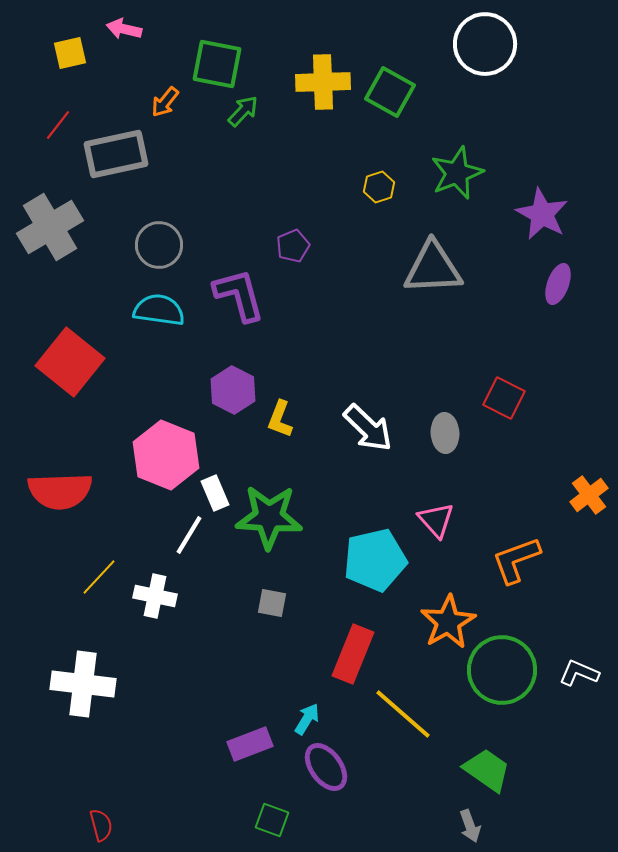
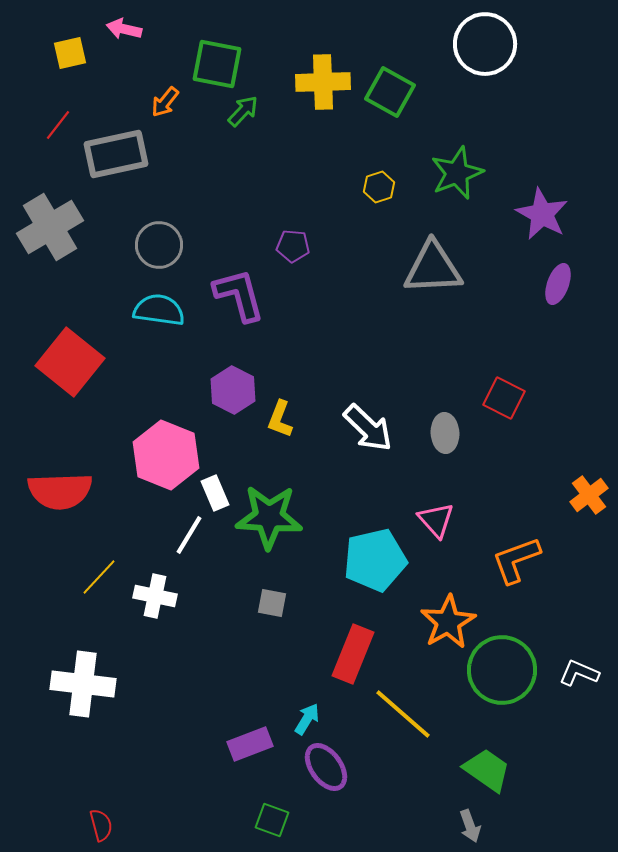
purple pentagon at (293, 246): rotated 28 degrees clockwise
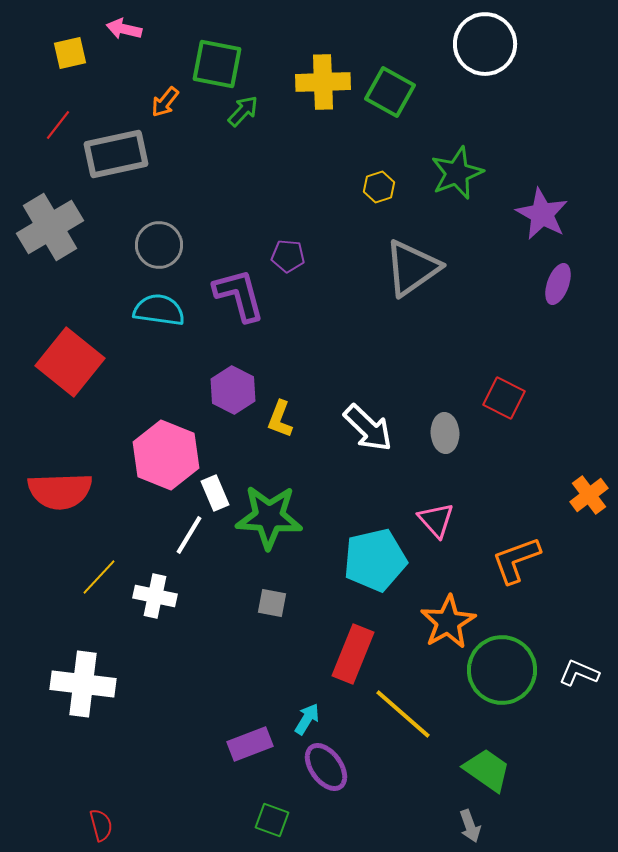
purple pentagon at (293, 246): moved 5 px left, 10 px down
gray triangle at (433, 268): moved 21 px left; rotated 32 degrees counterclockwise
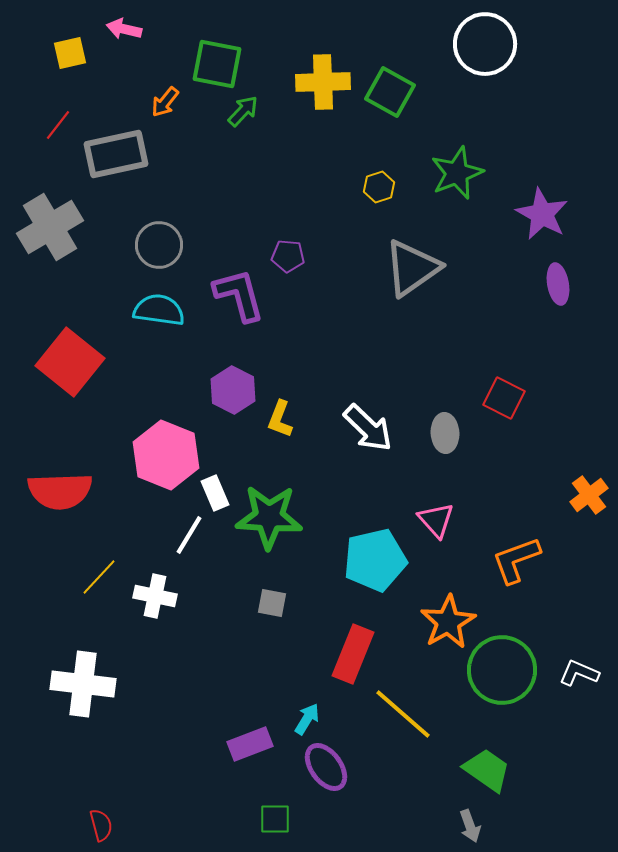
purple ellipse at (558, 284): rotated 30 degrees counterclockwise
green square at (272, 820): moved 3 px right, 1 px up; rotated 20 degrees counterclockwise
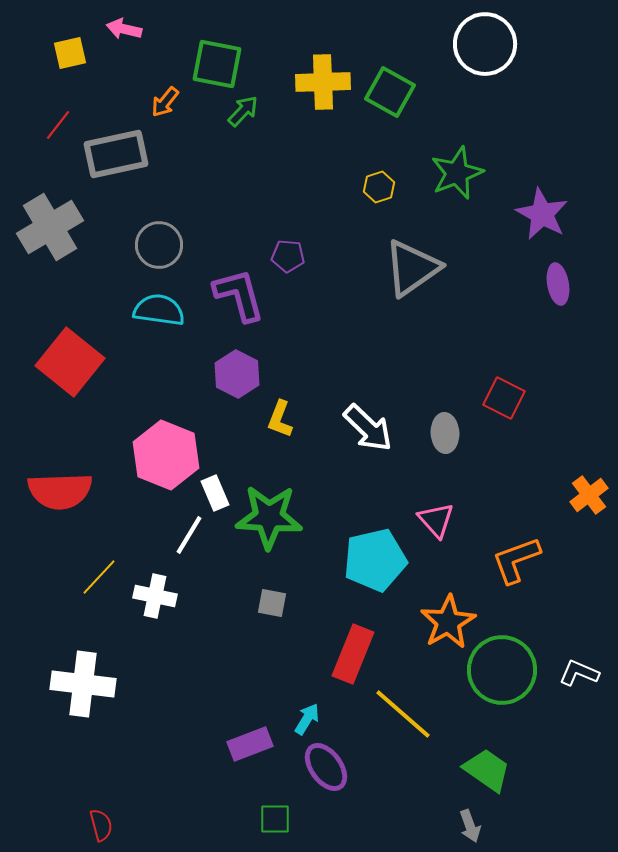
purple hexagon at (233, 390): moved 4 px right, 16 px up
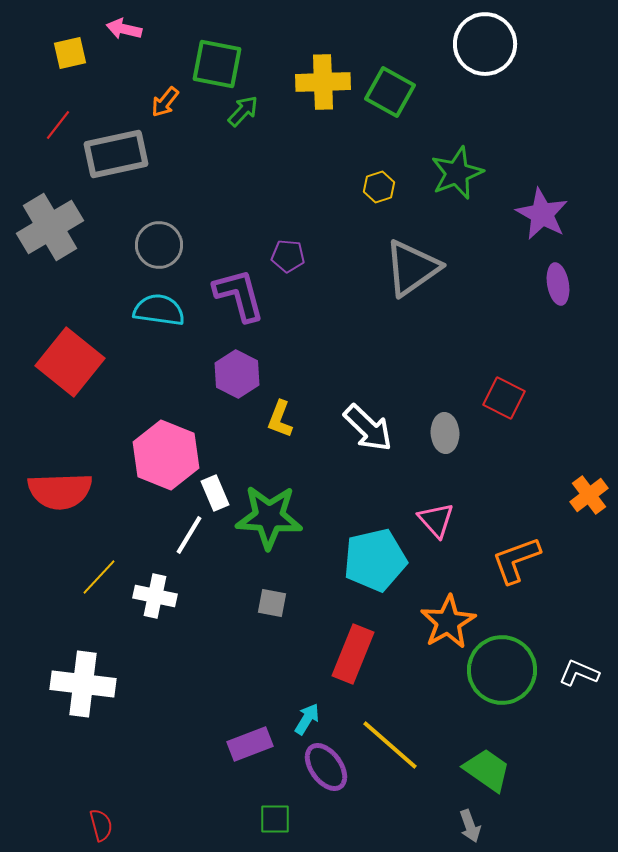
yellow line at (403, 714): moved 13 px left, 31 px down
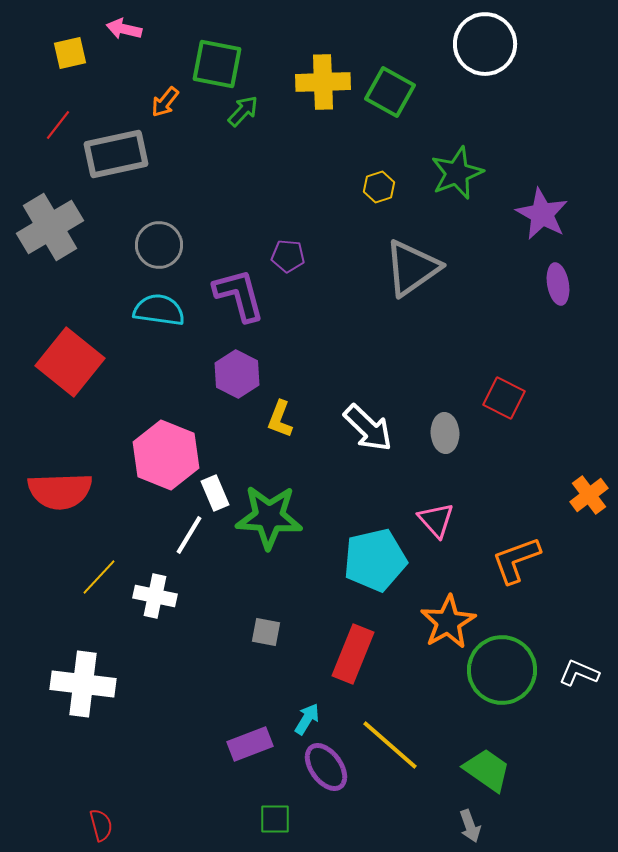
gray square at (272, 603): moved 6 px left, 29 px down
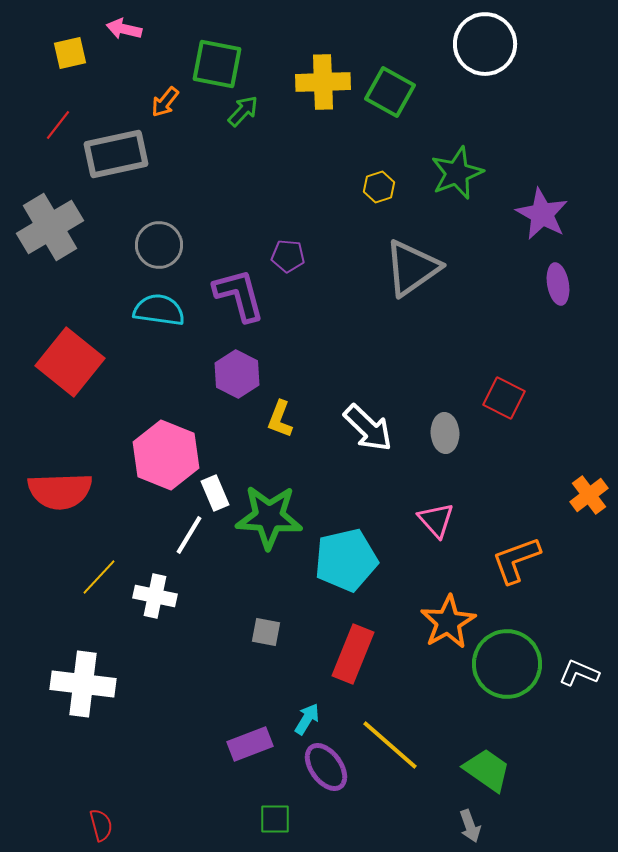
cyan pentagon at (375, 560): moved 29 px left
green circle at (502, 670): moved 5 px right, 6 px up
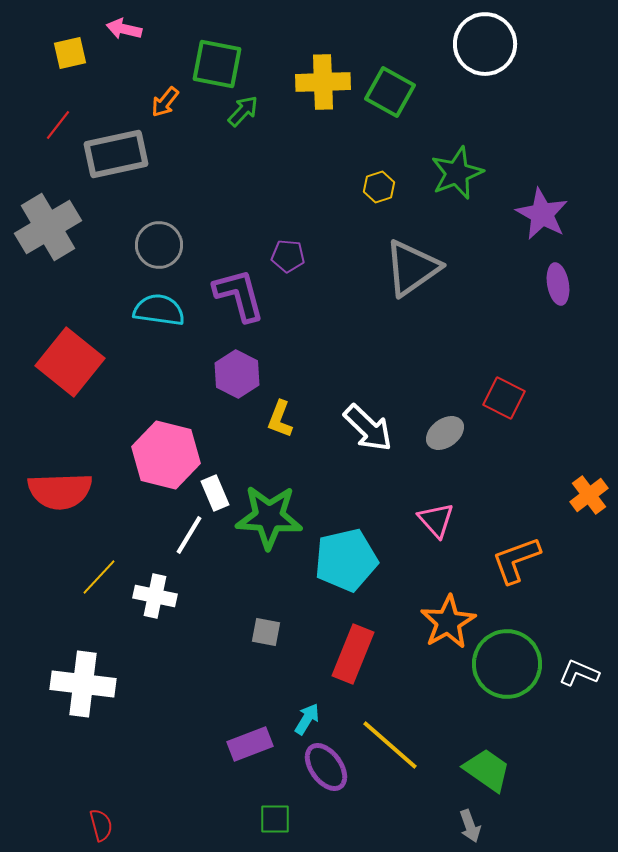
gray cross at (50, 227): moved 2 px left
gray ellipse at (445, 433): rotated 57 degrees clockwise
pink hexagon at (166, 455): rotated 8 degrees counterclockwise
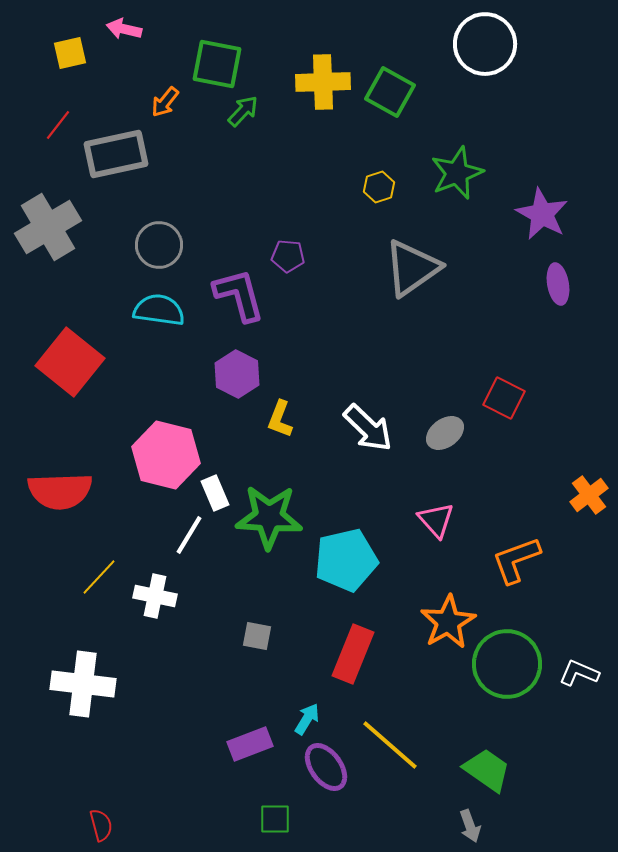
gray square at (266, 632): moved 9 px left, 4 px down
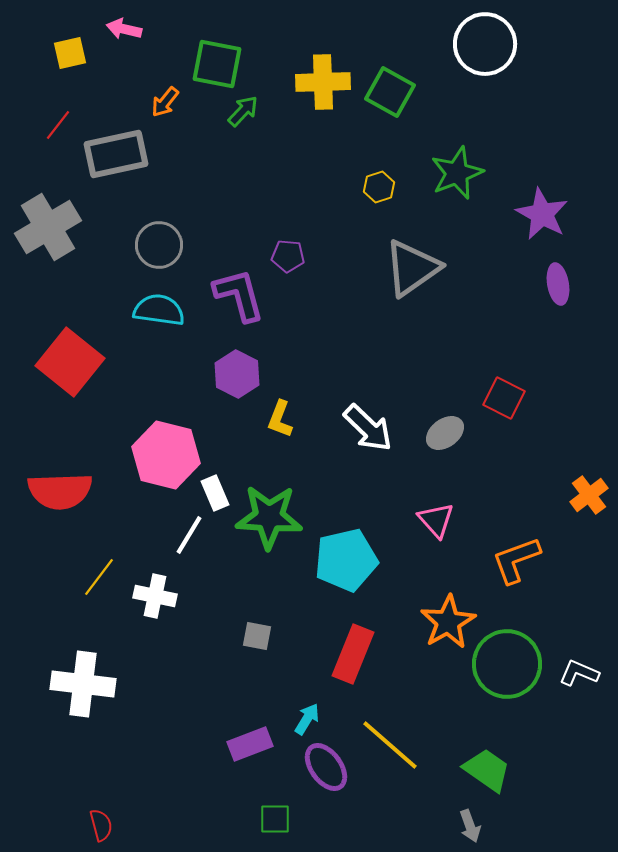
yellow line at (99, 577): rotated 6 degrees counterclockwise
